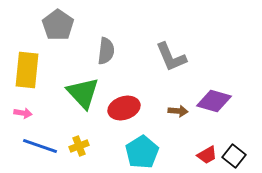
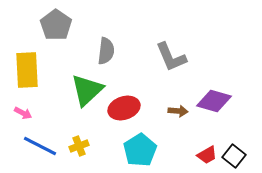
gray pentagon: moved 2 px left
yellow rectangle: rotated 9 degrees counterclockwise
green triangle: moved 4 px right, 3 px up; rotated 30 degrees clockwise
pink arrow: rotated 18 degrees clockwise
blue line: rotated 8 degrees clockwise
cyan pentagon: moved 2 px left, 2 px up
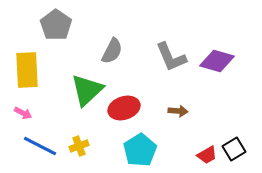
gray semicircle: moved 6 px right; rotated 20 degrees clockwise
purple diamond: moved 3 px right, 40 px up
black square: moved 7 px up; rotated 20 degrees clockwise
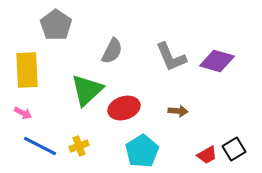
cyan pentagon: moved 2 px right, 1 px down
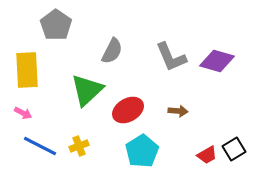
red ellipse: moved 4 px right, 2 px down; rotated 12 degrees counterclockwise
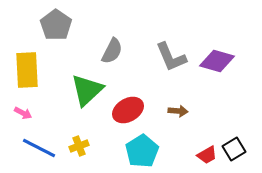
blue line: moved 1 px left, 2 px down
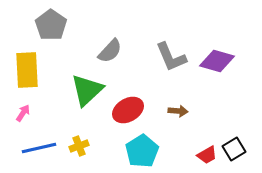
gray pentagon: moved 5 px left
gray semicircle: moved 2 px left; rotated 16 degrees clockwise
pink arrow: rotated 84 degrees counterclockwise
blue line: rotated 40 degrees counterclockwise
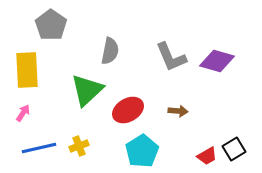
gray semicircle: rotated 32 degrees counterclockwise
red trapezoid: moved 1 px down
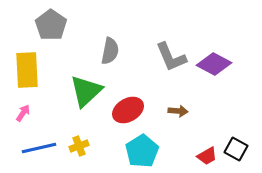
purple diamond: moved 3 px left, 3 px down; rotated 12 degrees clockwise
green triangle: moved 1 px left, 1 px down
black square: moved 2 px right; rotated 30 degrees counterclockwise
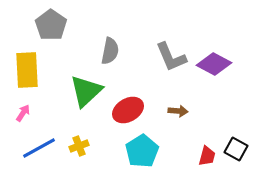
blue line: rotated 16 degrees counterclockwise
red trapezoid: rotated 45 degrees counterclockwise
